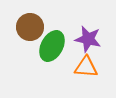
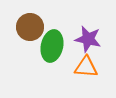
green ellipse: rotated 16 degrees counterclockwise
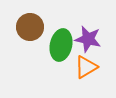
green ellipse: moved 9 px right, 1 px up
orange triangle: rotated 35 degrees counterclockwise
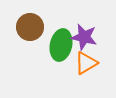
purple star: moved 4 px left, 2 px up
orange triangle: moved 4 px up
